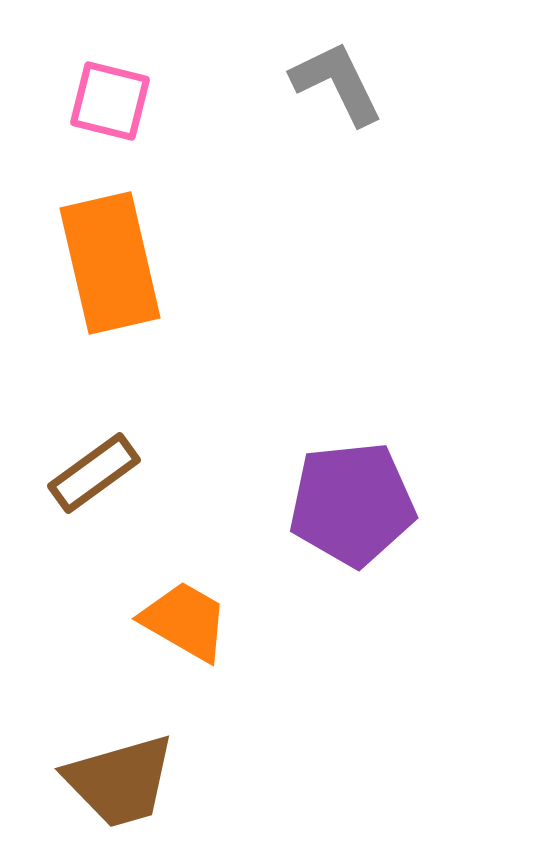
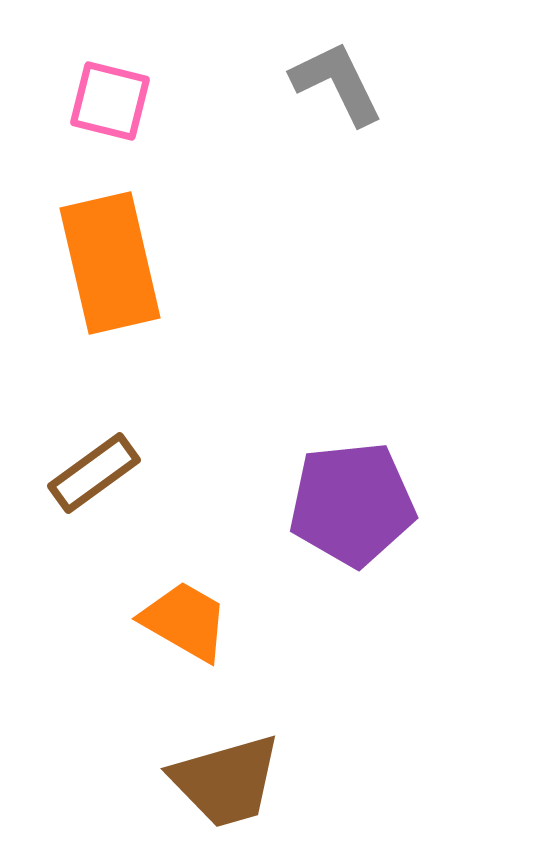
brown trapezoid: moved 106 px right
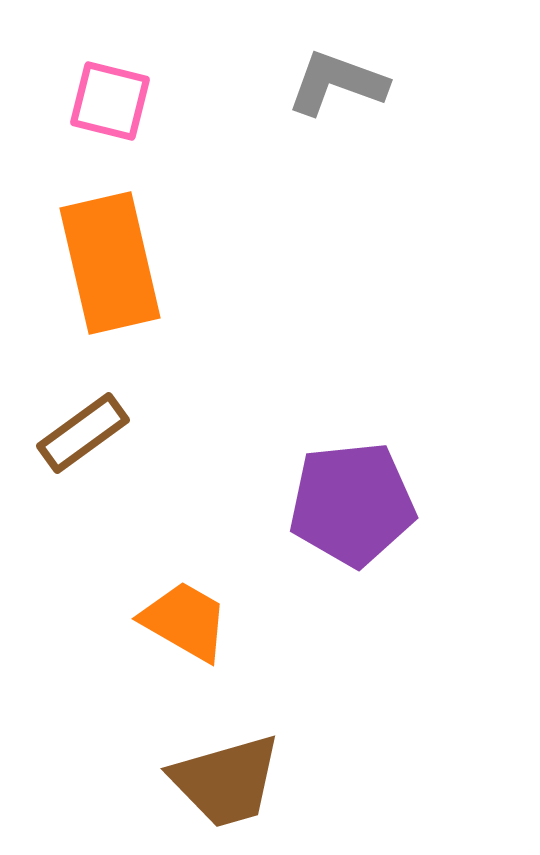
gray L-shape: rotated 44 degrees counterclockwise
brown rectangle: moved 11 px left, 40 px up
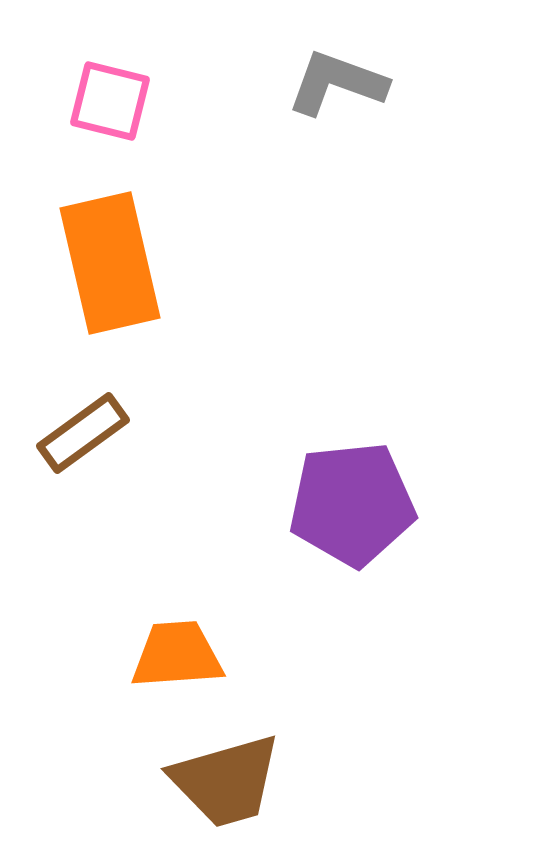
orange trapezoid: moved 8 px left, 34 px down; rotated 34 degrees counterclockwise
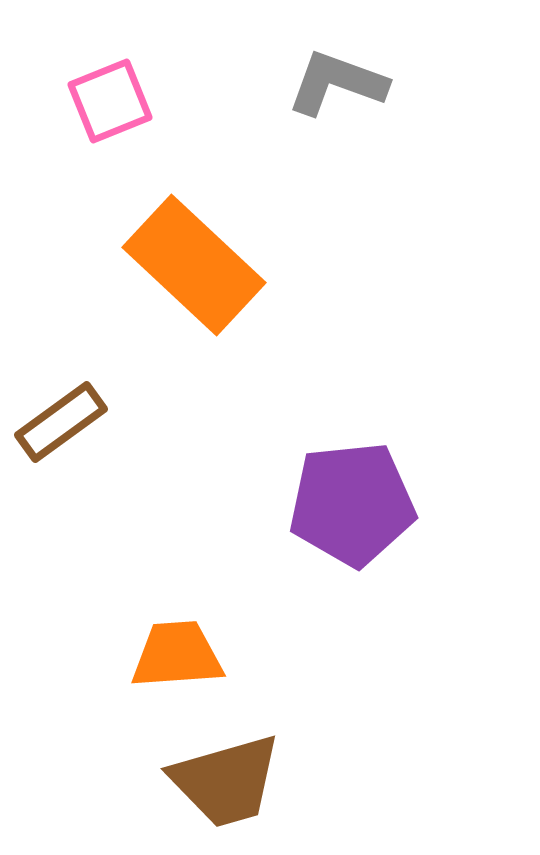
pink square: rotated 36 degrees counterclockwise
orange rectangle: moved 84 px right, 2 px down; rotated 34 degrees counterclockwise
brown rectangle: moved 22 px left, 11 px up
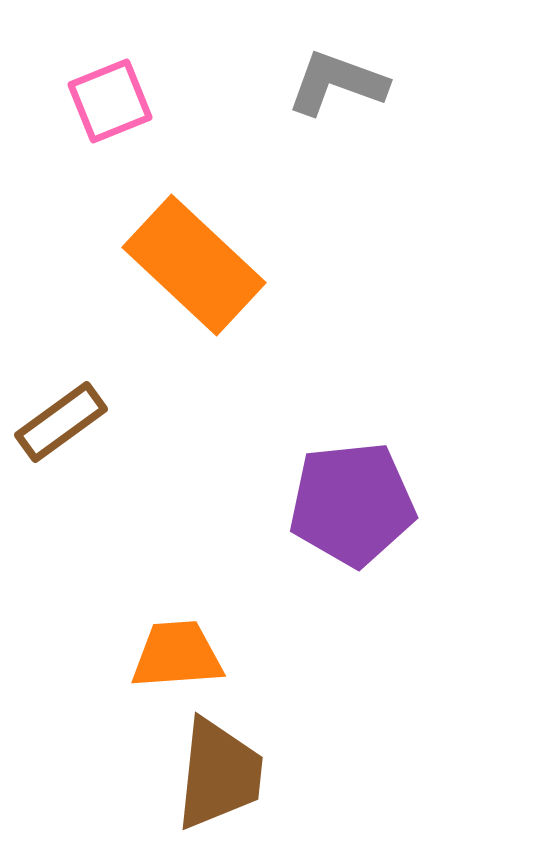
brown trapezoid: moved 7 px left, 7 px up; rotated 68 degrees counterclockwise
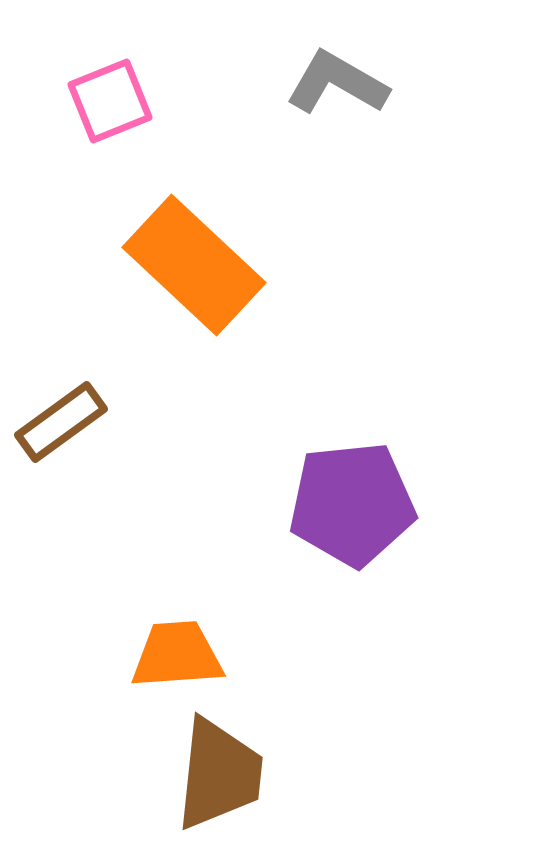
gray L-shape: rotated 10 degrees clockwise
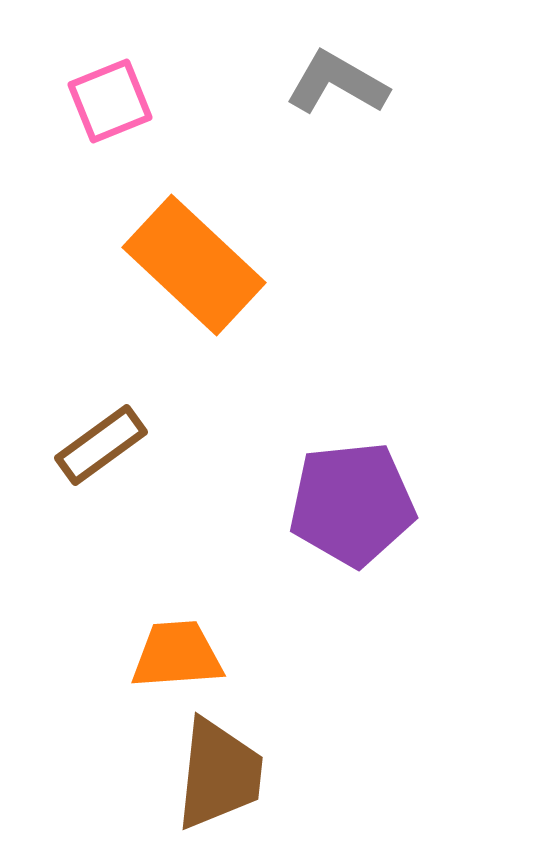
brown rectangle: moved 40 px right, 23 px down
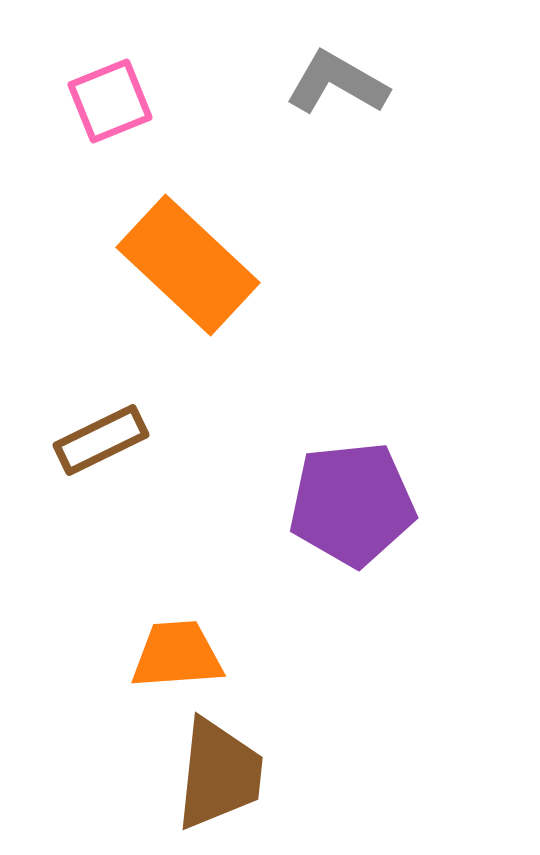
orange rectangle: moved 6 px left
brown rectangle: moved 5 px up; rotated 10 degrees clockwise
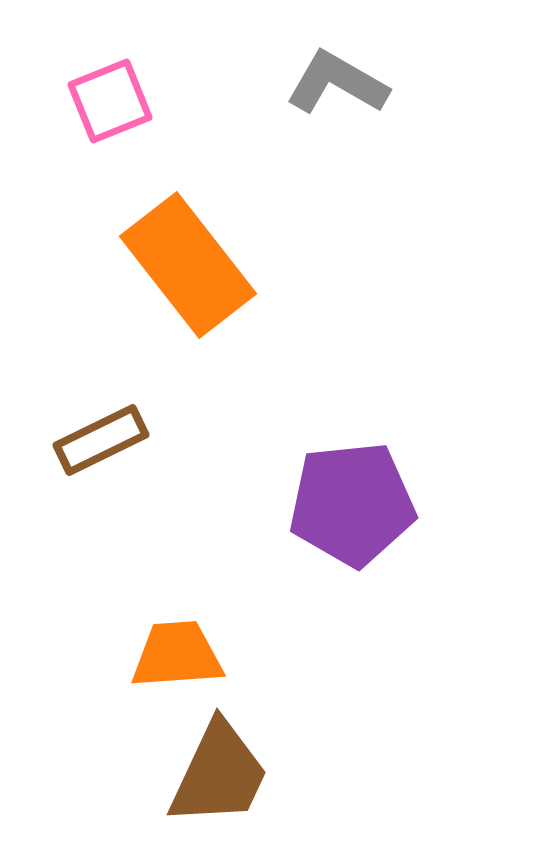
orange rectangle: rotated 9 degrees clockwise
brown trapezoid: rotated 19 degrees clockwise
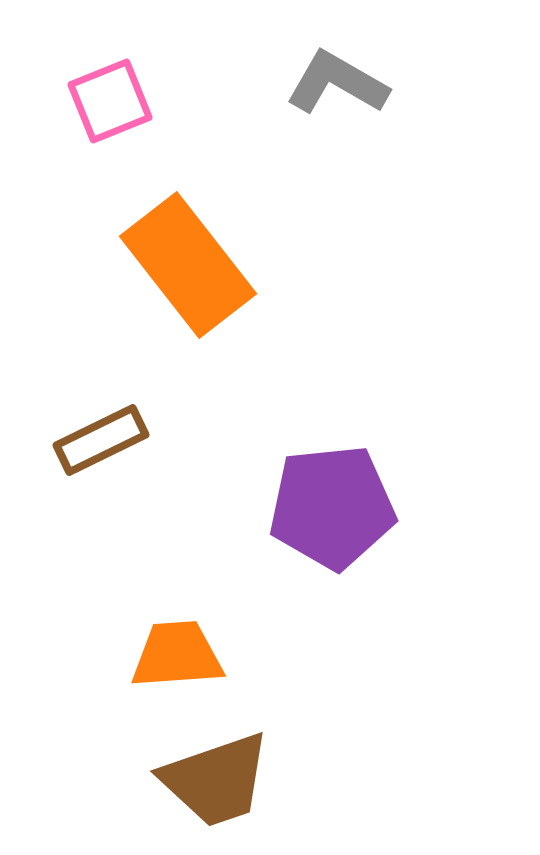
purple pentagon: moved 20 px left, 3 px down
brown trapezoid: moved 3 px left, 6 px down; rotated 46 degrees clockwise
